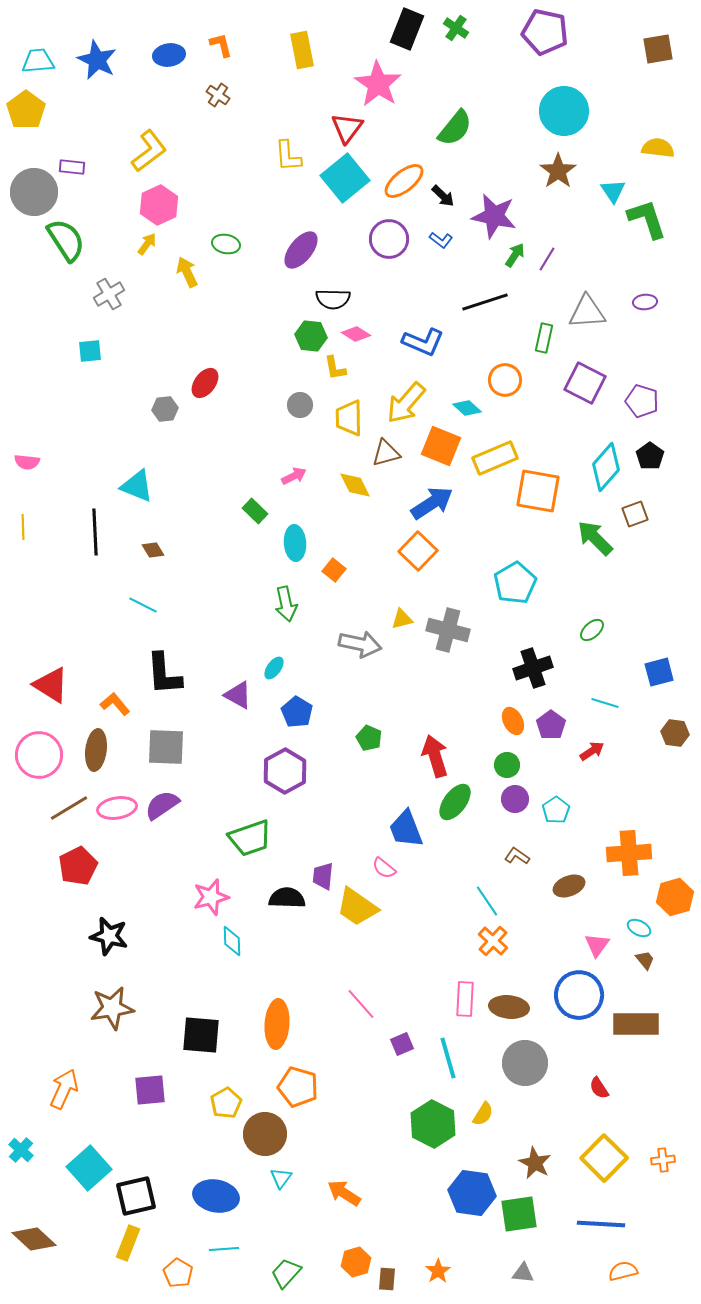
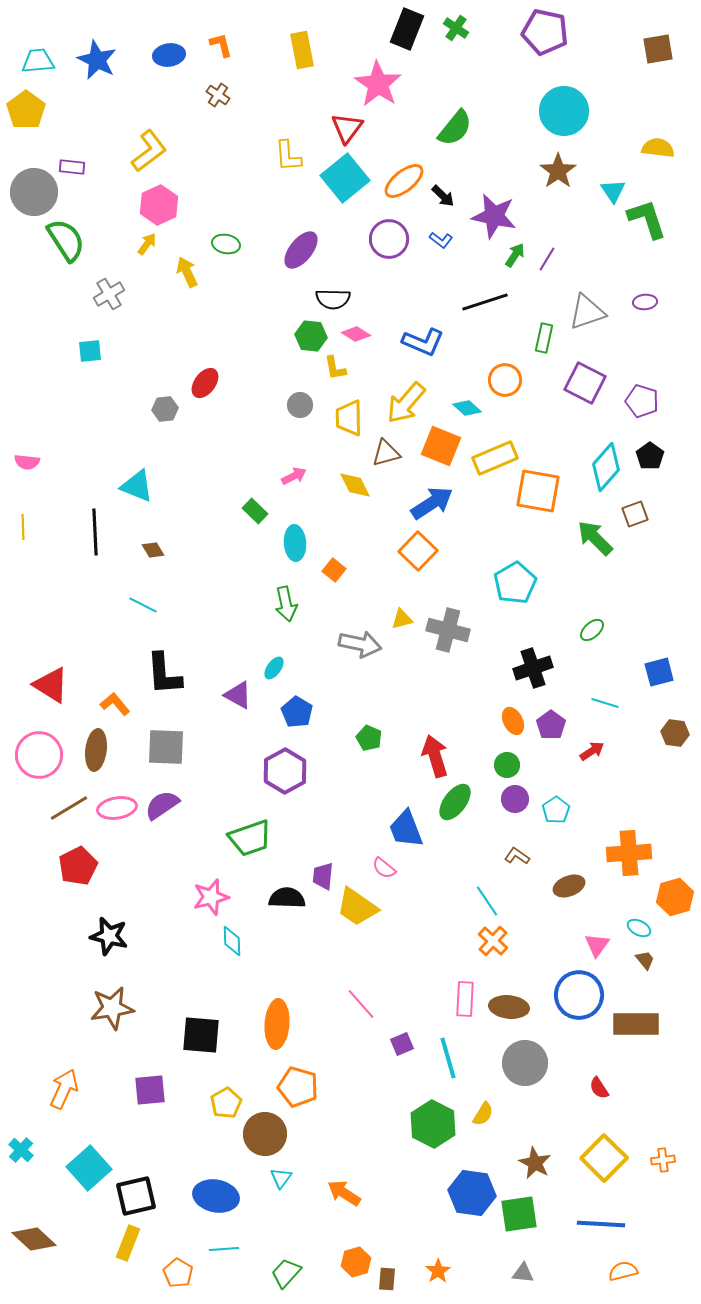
gray triangle at (587, 312): rotated 15 degrees counterclockwise
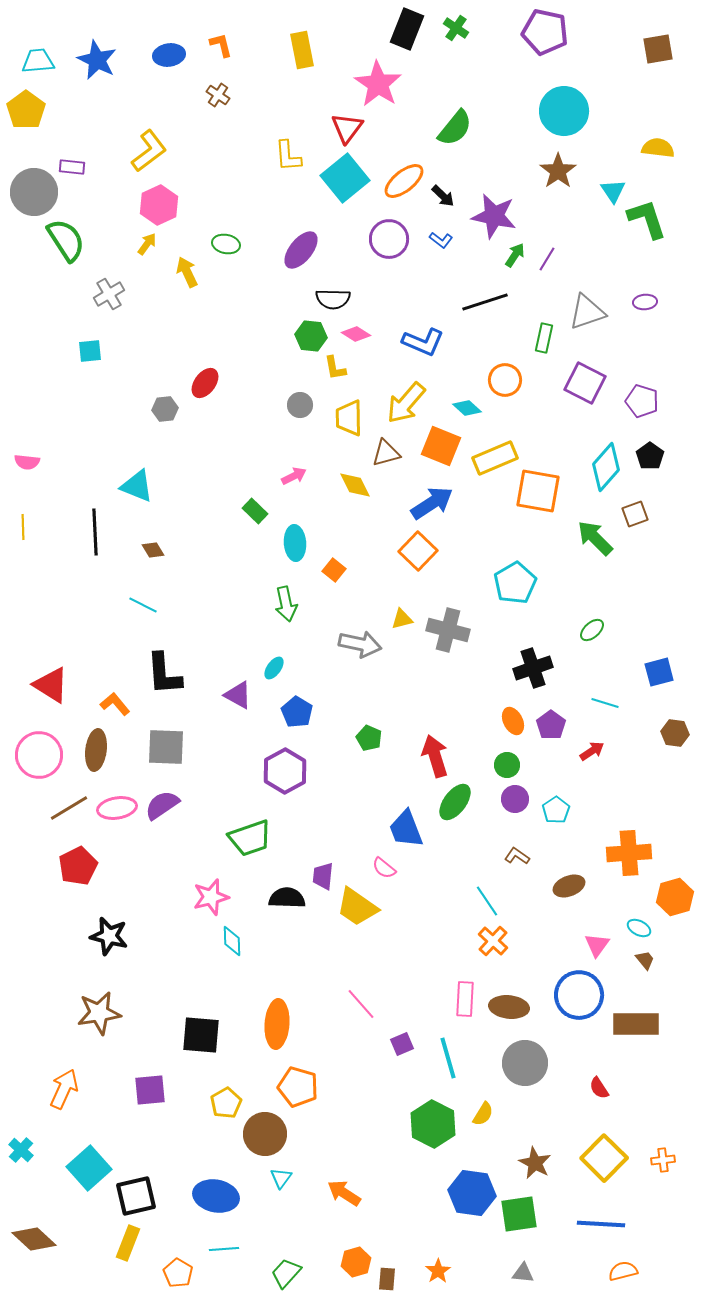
brown star at (112, 1008): moved 13 px left, 5 px down
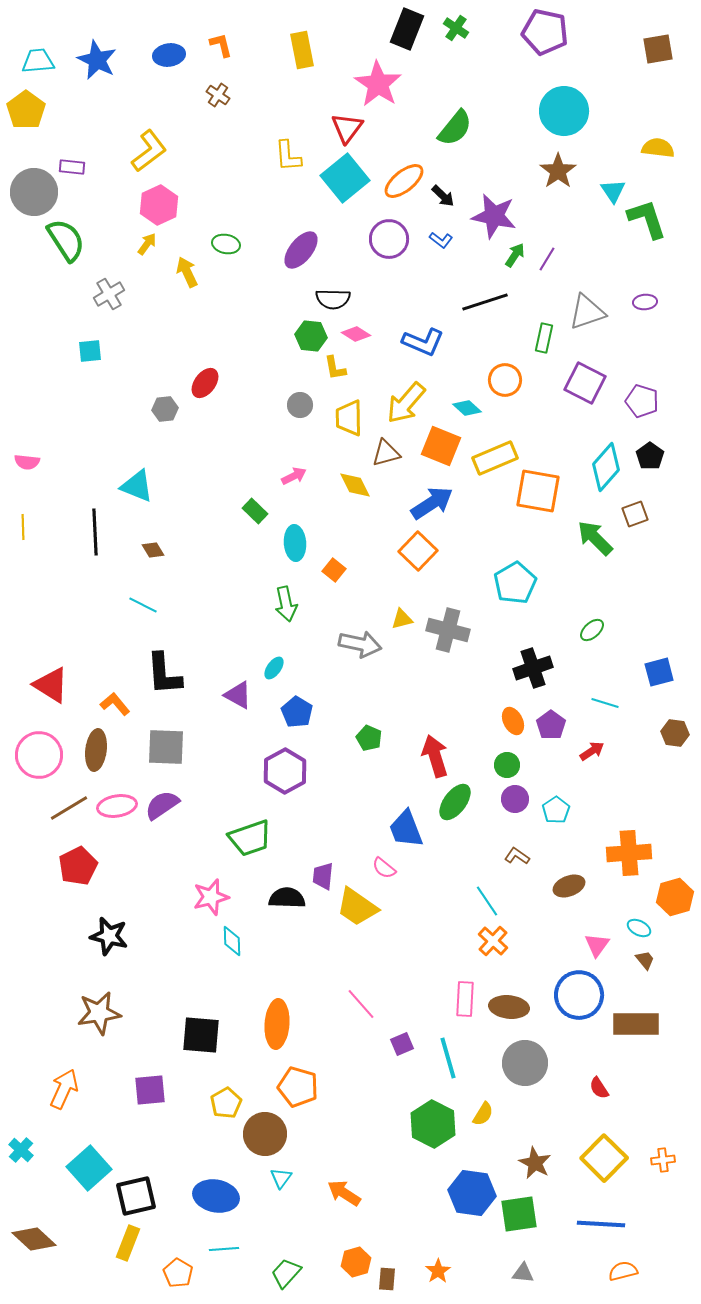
pink ellipse at (117, 808): moved 2 px up
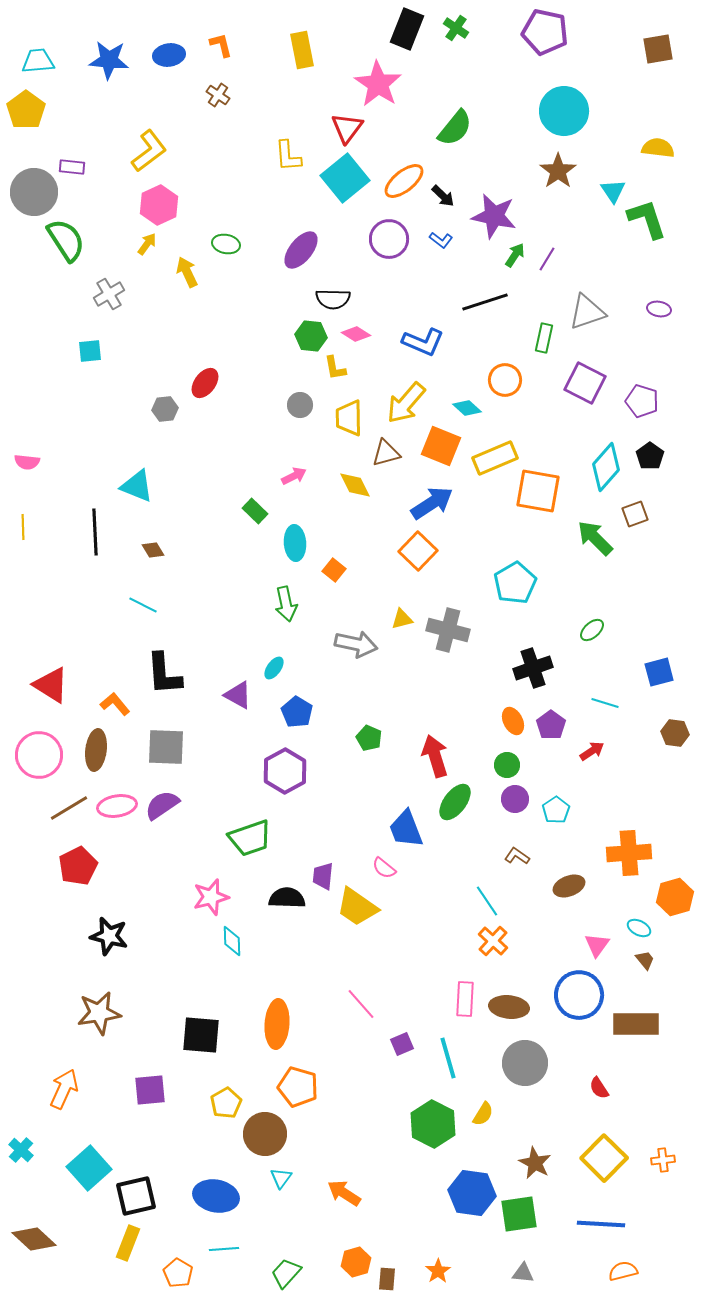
blue star at (97, 60): moved 12 px right; rotated 21 degrees counterclockwise
purple ellipse at (645, 302): moved 14 px right, 7 px down; rotated 15 degrees clockwise
gray arrow at (360, 644): moved 4 px left
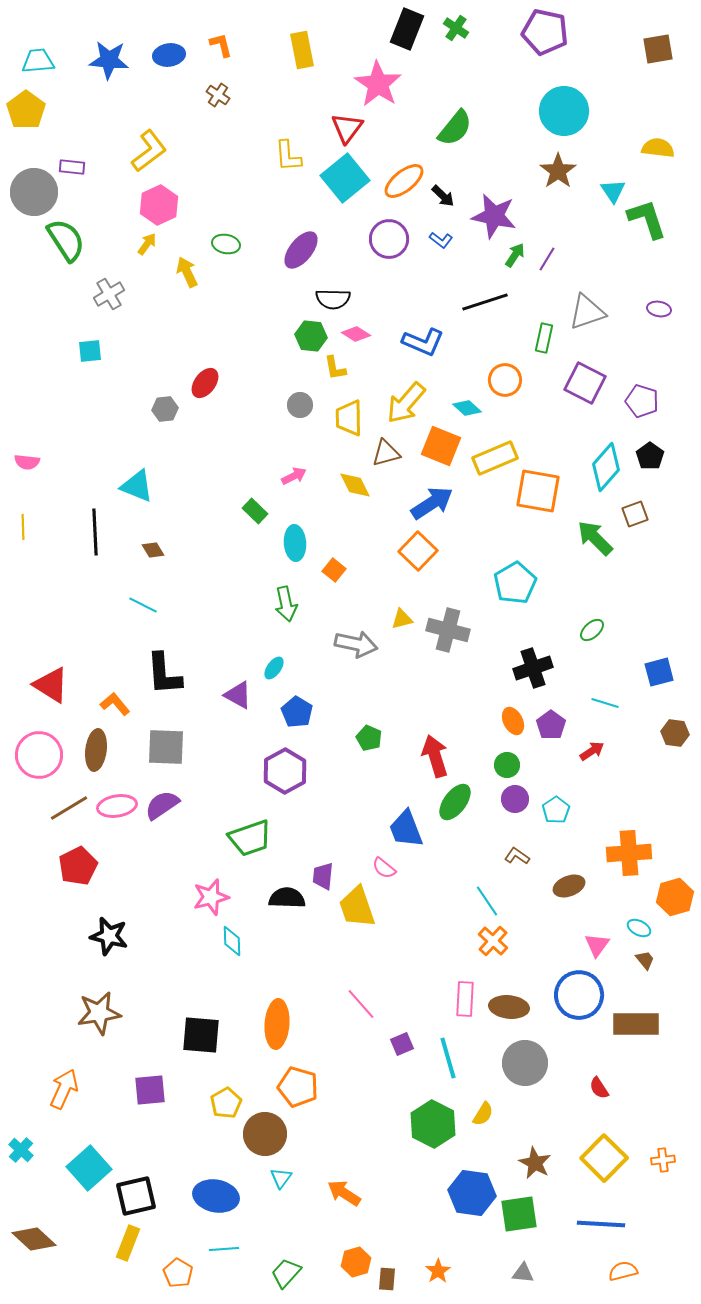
yellow trapezoid at (357, 907): rotated 36 degrees clockwise
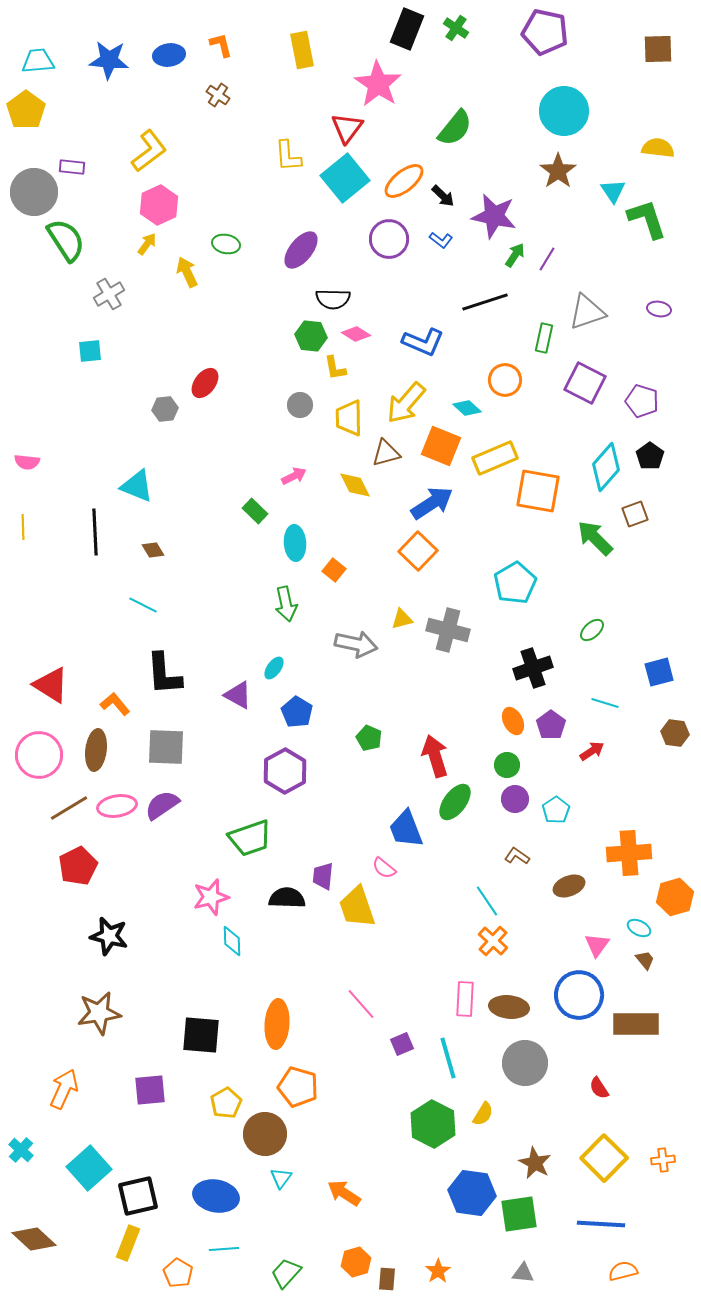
brown square at (658, 49): rotated 8 degrees clockwise
black square at (136, 1196): moved 2 px right
